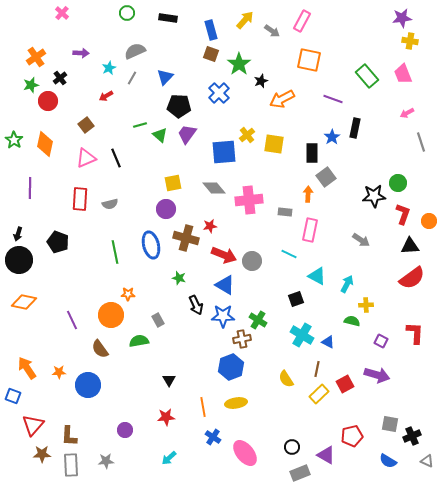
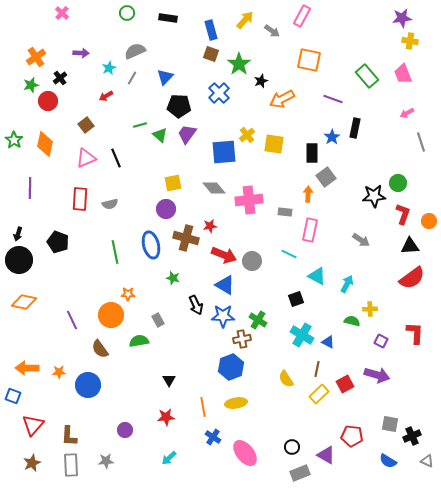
pink rectangle at (302, 21): moved 5 px up
green star at (179, 278): moved 6 px left
yellow cross at (366, 305): moved 4 px right, 4 px down
orange arrow at (27, 368): rotated 55 degrees counterclockwise
red pentagon at (352, 436): rotated 20 degrees clockwise
brown star at (42, 454): moved 10 px left, 9 px down; rotated 24 degrees counterclockwise
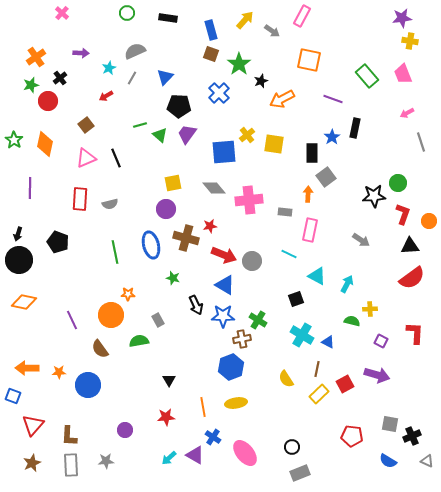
purple triangle at (326, 455): moved 131 px left
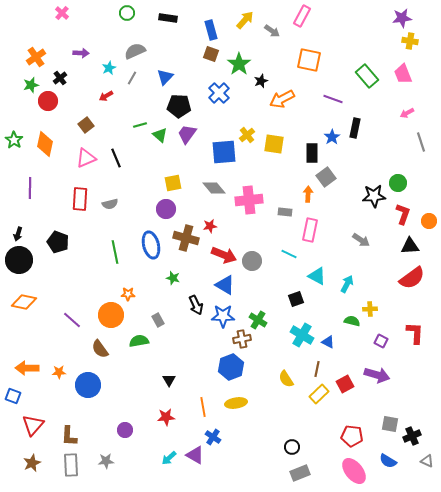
purple line at (72, 320): rotated 24 degrees counterclockwise
pink ellipse at (245, 453): moved 109 px right, 18 px down
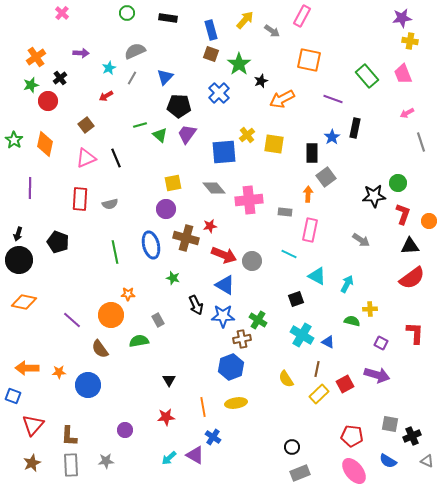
purple square at (381, 341): moved 2 px down
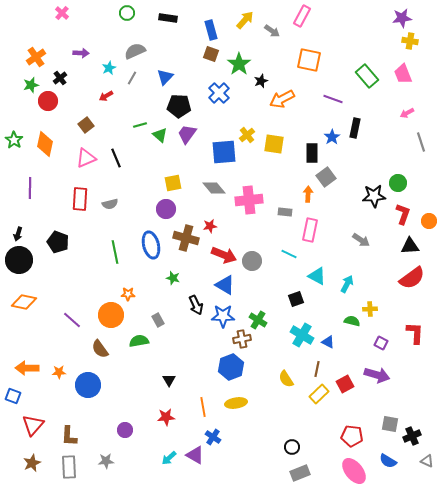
gray rectangle at (71, 465): moved 2 px left, 2 px down
